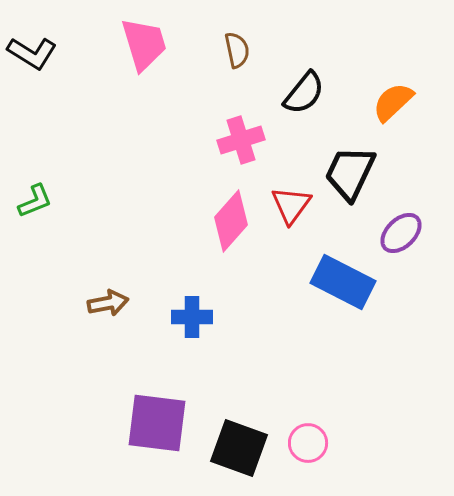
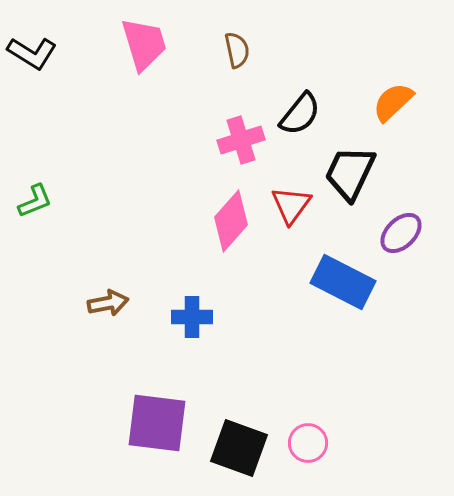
black semicircle: moved 4 px left, 21 px down
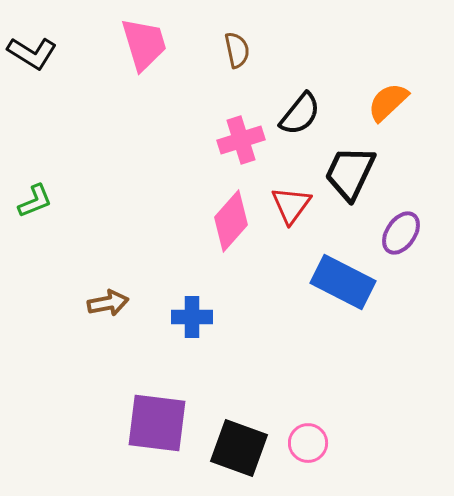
orange semicircle: moved 5 px left
purple ellipse: rotated 12 degrees counterclockwise
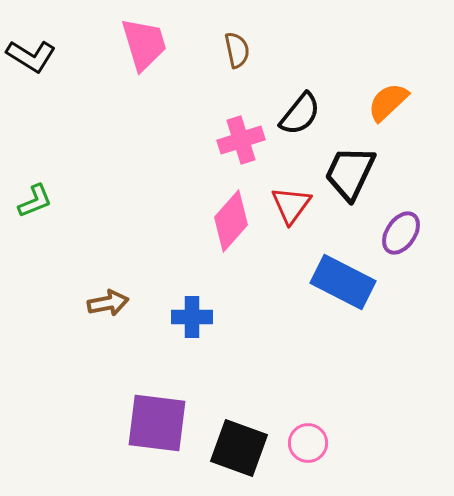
black L-shape: moved 1 px left, 3 px down
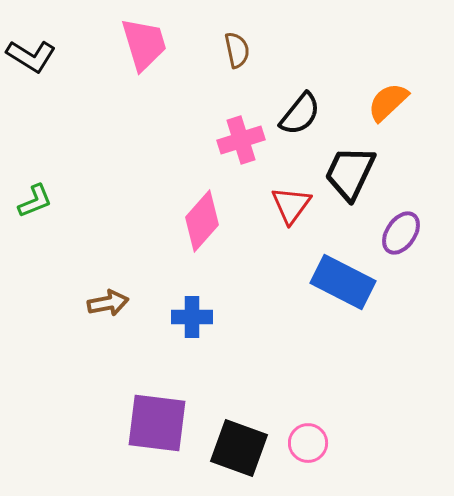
pink diamond: moved 29 px left
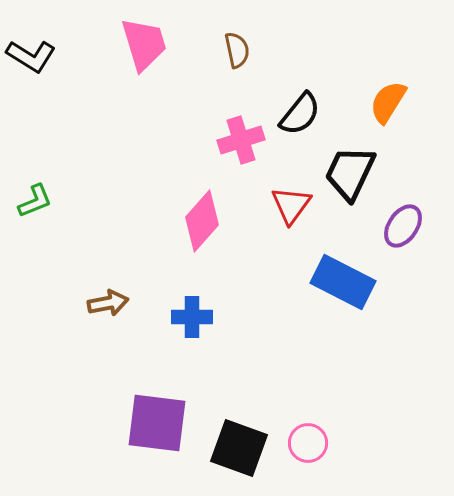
orange semicircle: rotated 15 degrees counterclockwise
purple ellipse: moved 2 px right, 7 px up
